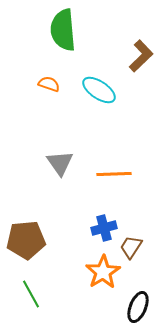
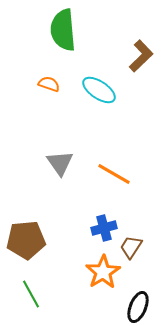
orange line: rotated 32 degrees clockwise
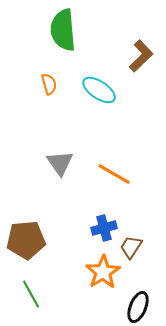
orange semicircle: rotated 55 degrees clockwise
